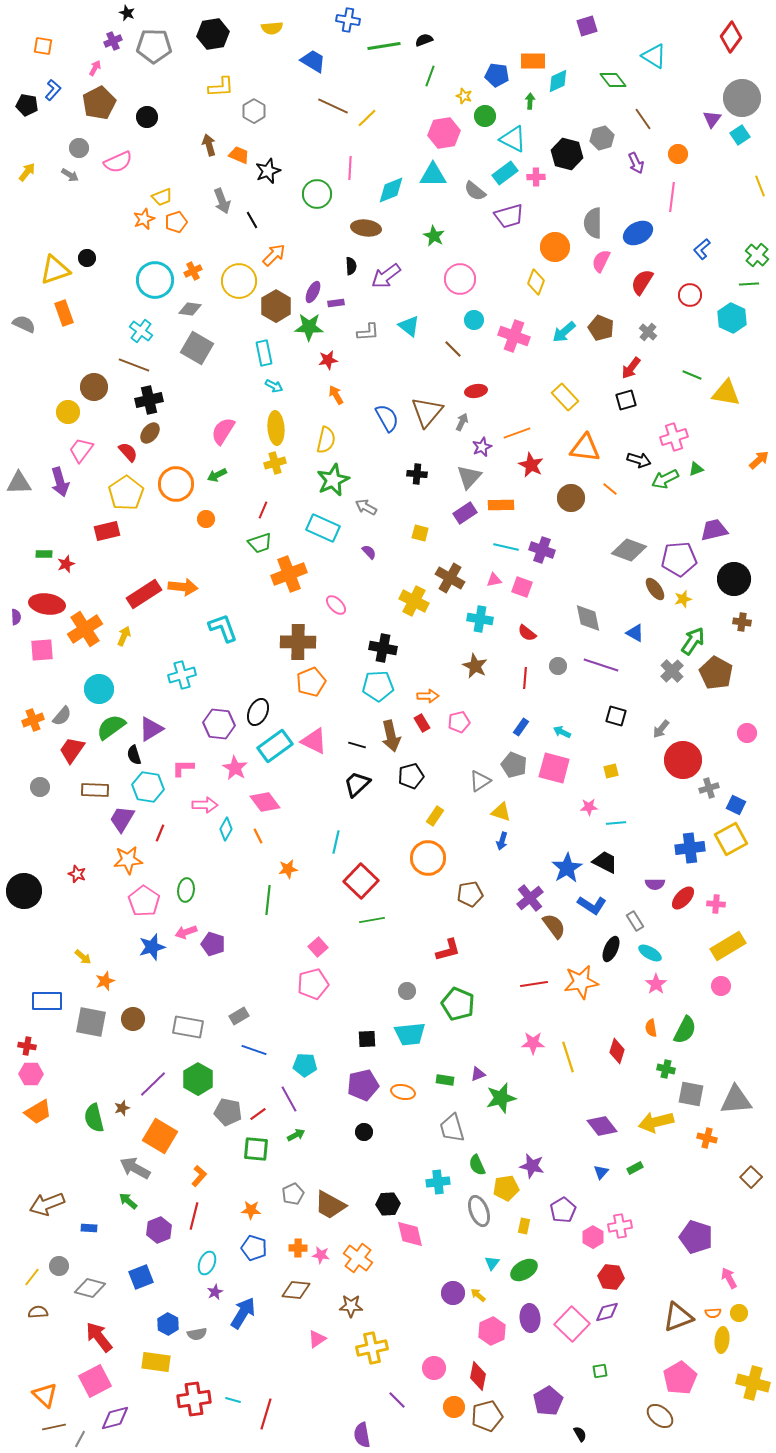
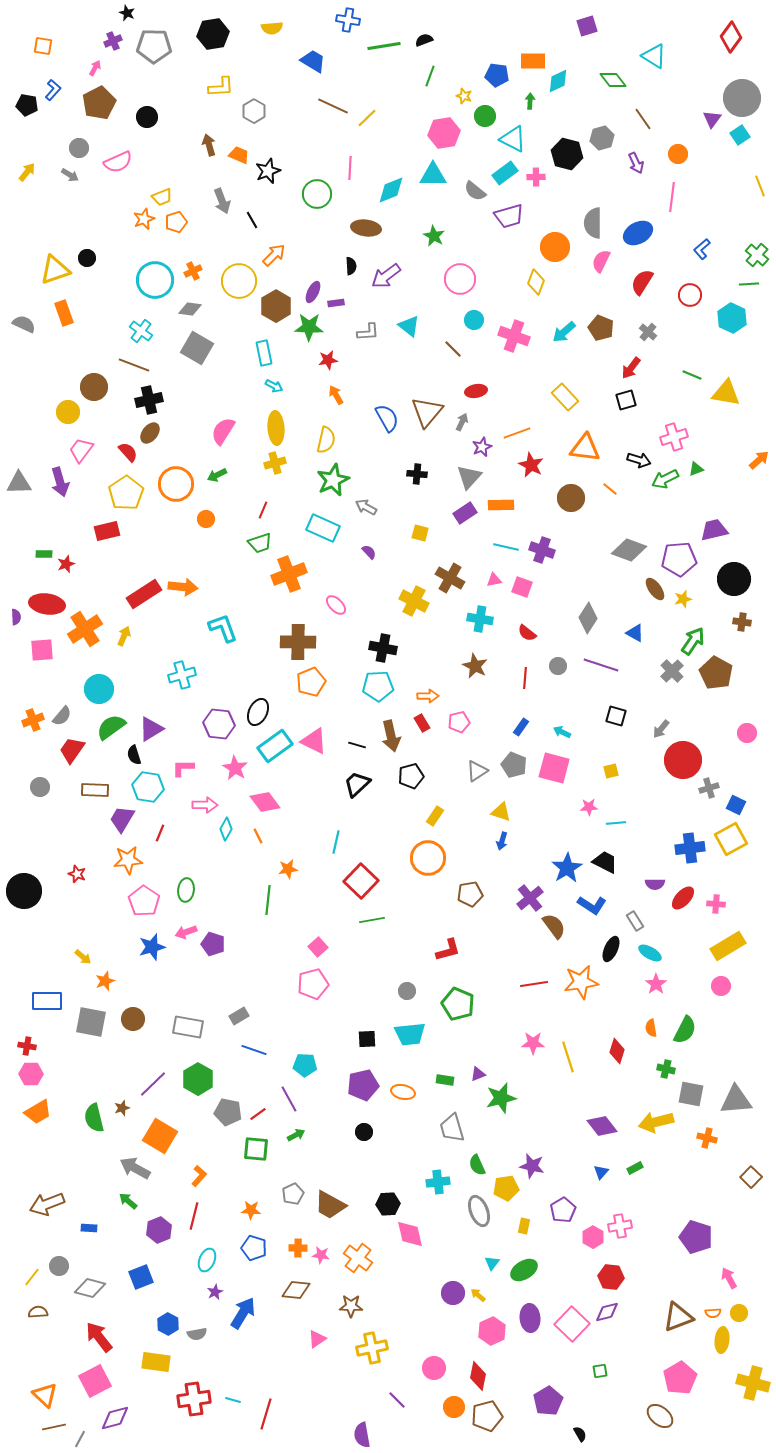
gray diamond at (588, 618): rotated 44 degrees clockwise
gray triangle at (480, 781): moved 3 px left, 10 px up
cyan ellipse at (207, 1263): moved 3 px up
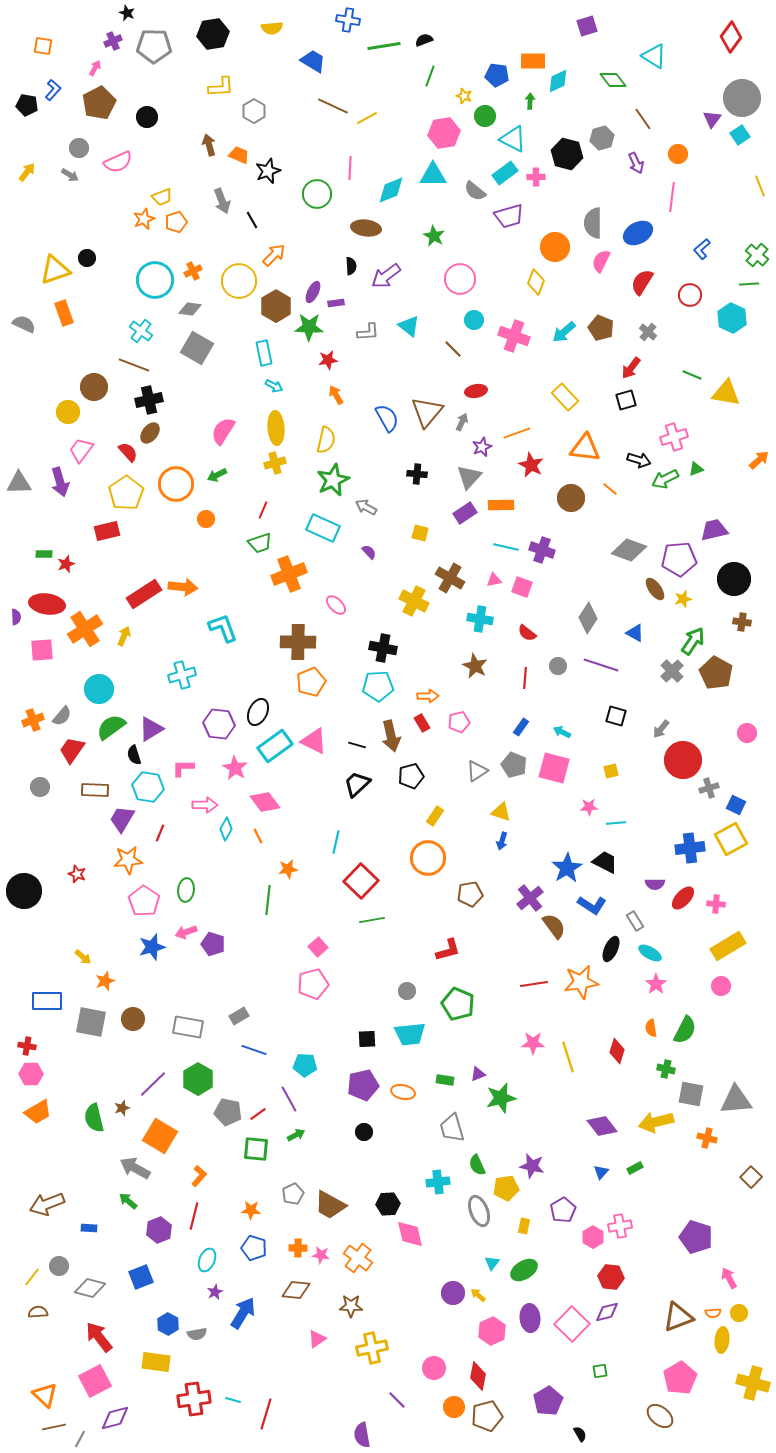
yellow line at (367, 118): rotated 15 degrees clockwise
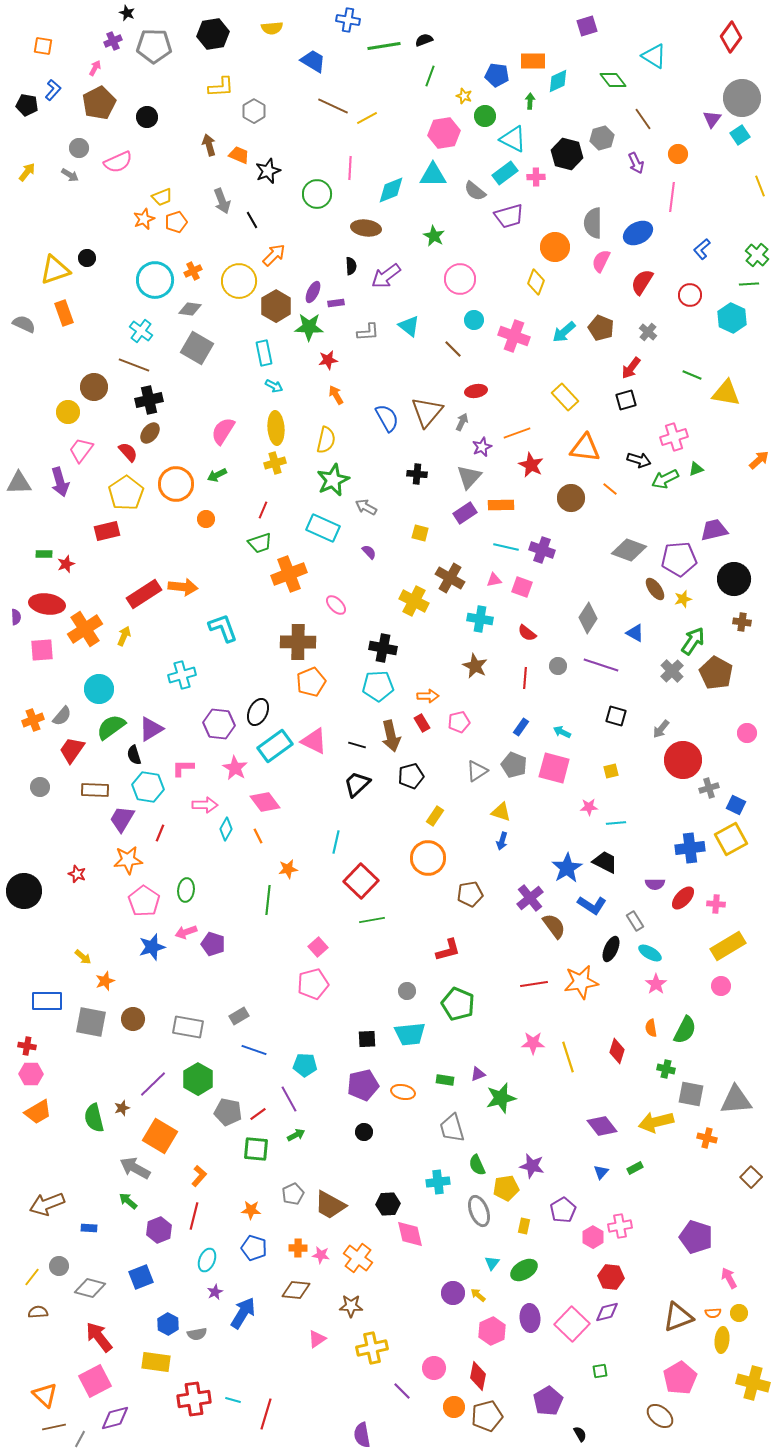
purple line at (397, 1400): moved 5 px right, 9 px up
